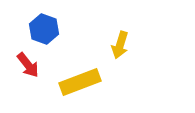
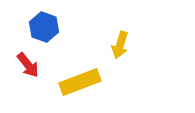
blue hexagon: moved 2 px up
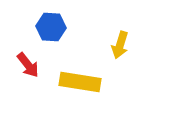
blue hexagon: moved 7 px right; rotated 16 degrees counterclockwise
yellow rectangle: rotated 30 degrees clockwise
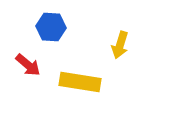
red arrow: rotated 12 degrees counterclockwise
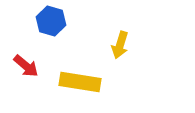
blue hexagon: moved 6 px up; rotated 12 degrees clockwise
red arrow: moved 2 px left, 1 px down
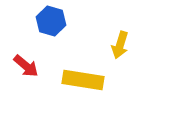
yellow rectangle: moved 3 px right, 2 px up
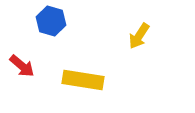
yellow arrow: moved 19 px right, 9 px up; rotated 16 degrees clockwise
red arrow: moved 4 px left
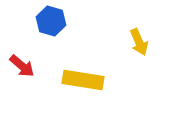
yellow arrow: moved 6 px down; rotated 56 degrees counterclockwise
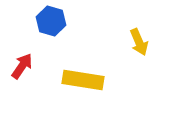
red arrow: rotated 96 degrees counterclockwise
